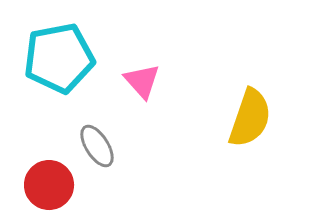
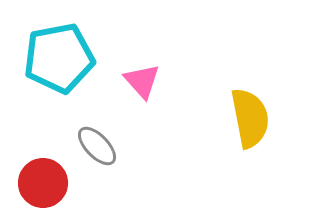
yellow semicircle: rotated 30 degrees counterclockwise
gray ellipse: rotated 12 degrees counterclockwise
red circle: moved 6 px left, 2 px up
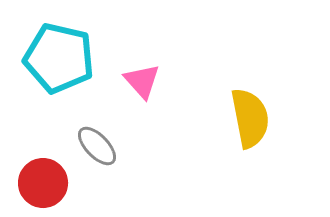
cyan pentagon: rotated 24 degrees clockwise
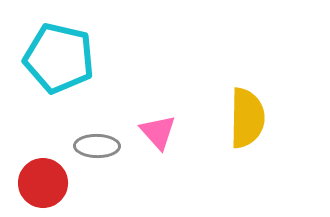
pink triangle: moved 16 px right, 51 px down
yellow semicircle: moved 3 px left; rotated 12 degrees clockwise
gray ellipse: rotated 45 degrees counterclockwise
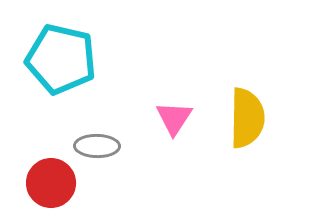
cyan pentagon: moved 2 px right, 1 px down
pink triangle: moved 16 px right, 14 px up; rotated 15 degrees clockwise
red circle: moved 8 px right
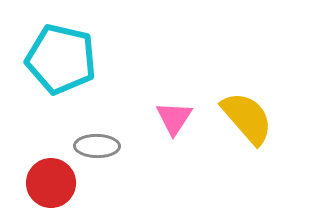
yellow semicircle: rotated 42 degrees counterclockwise
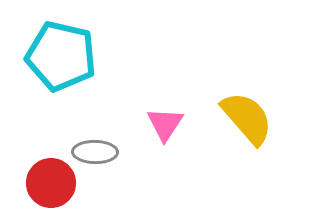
cyan pentagon: moved 3 px up
pink triangle: moved 9 px left, 6 px down
gray ellipse: moved 2 px left, 6 px down
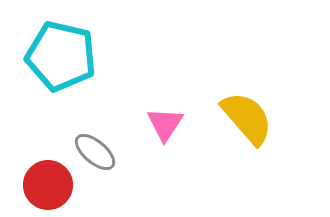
gray ellipse: rotated 39 degrees clockwise
red circle: moved 3 px left, 2 px down
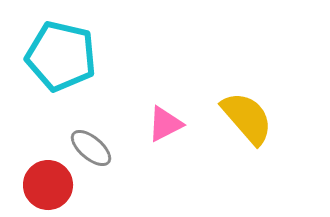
pink triangle: rotated 30 degrees clockwise
gray ellipse: moved 4 px left, 4 px up
